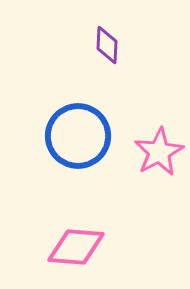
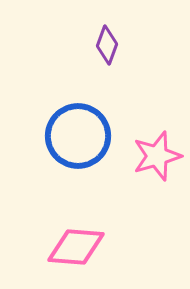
purple diamond: rotated 18 degrees clockwise
pink star: moved 2 px left, 4 px down; rotated 12 degrees clockwise
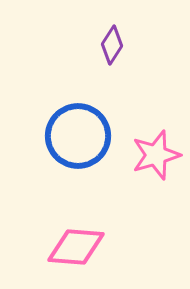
purple diamond: moved 5 px right; rotated 12 degrees clockwise
pink star: moved 1 px left, 1 px up
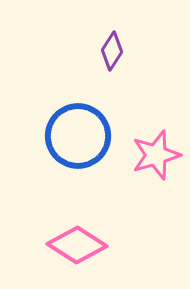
purple diamond: moved 6 px down
pink diamond: moved 1 px right, 2 px up; rotated 28 degrees clockwise
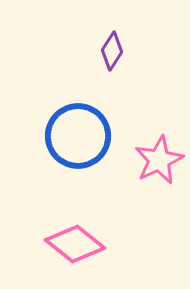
pink star: moved 3 px right, 5 px down; rotated 9 degrees counterclockwise
pink diamond: moved 2 px left, 1 px up; rotated 6 degrees clockwise
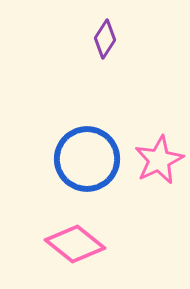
purple diamond: moved 7 px left, 12 px up
blue circle: moved 9 px right, 23 px down
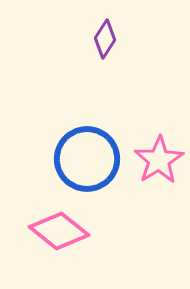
pink star: rotated 6 degrees counterclockwise
pink diamond: moved 16 px left, 13 px up
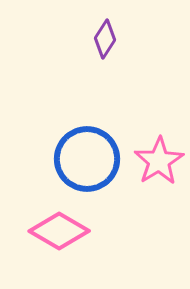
pink star: moved 1 px down
pink diamond: rotated 8 degrees counterclockwise
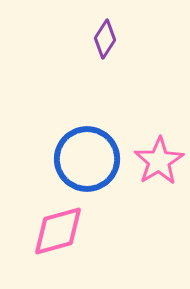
pink diamond: moved 1 px left; rotated 46 degrees counterclockwise
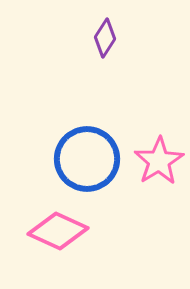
purple diamond: moved 1 px up
pink diamond: rotated 40 degrees clockwise
